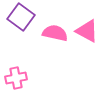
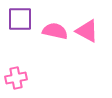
purple square: moved 1 px left, 2 px down; rotated 36 degrees counterclockwise
pink semicircle: moved 2 px up
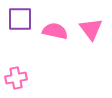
pink triangle: moved 4 px right, 2 px up; rotated 25 degrees clockwise
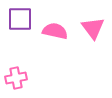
pink triangle: moved 2 px right, 1 px up
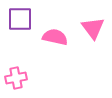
pink semicircle: moved 6 px down
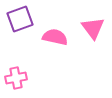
purple square: rotated 20 degrees counterclockwise
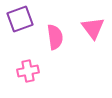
pink semicircle: rotated 70 degrees clockwise
pink cross: moved 12 px right, 7 px up
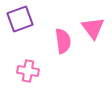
pink semicircle: moved 8 px right, 4 px down
pink cross: rotated 20 degrees clockwise
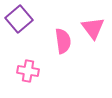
purple square: moved 1 px left; rotated 20 degrees counterclockwise
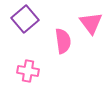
purple square: moved 6 px right
pink triangle: moved 2 px left, 5 px up
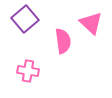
pink triangle: rotated 10 degrees counterclockwise
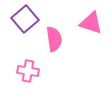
pink triangle: rotated 25 degrees counterclockwise
pink semicircle: moved 9 px left, 2 px up
